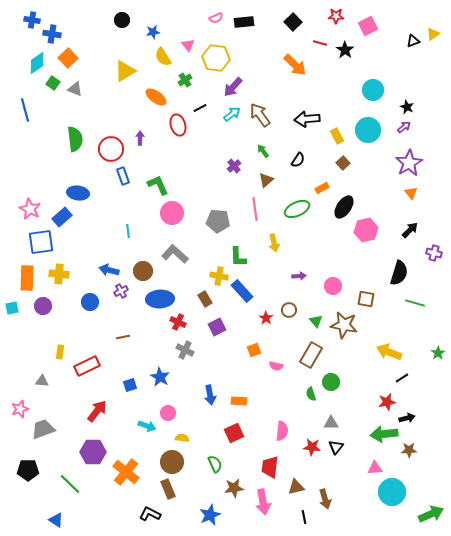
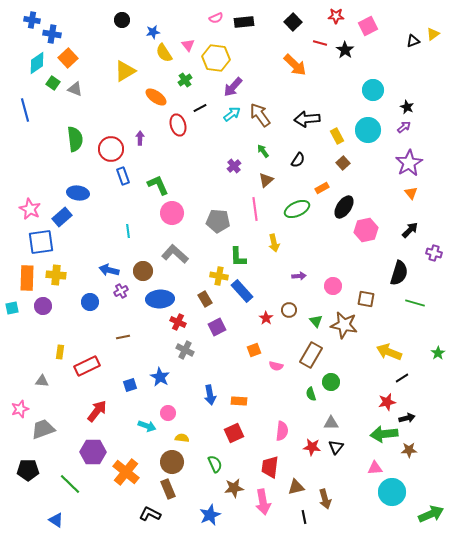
yellow semicircle at (163, 57): moved 1 px right, 4 px up
yellow cross at (59, 274): moved 3 px left, 1 px down
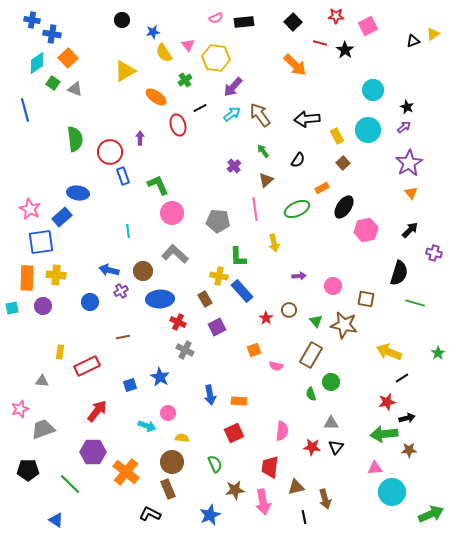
red circle at (111, 149): moved 1 px left, 3 px down
brown star at (234, 488): moved 1 px right, 2 px down
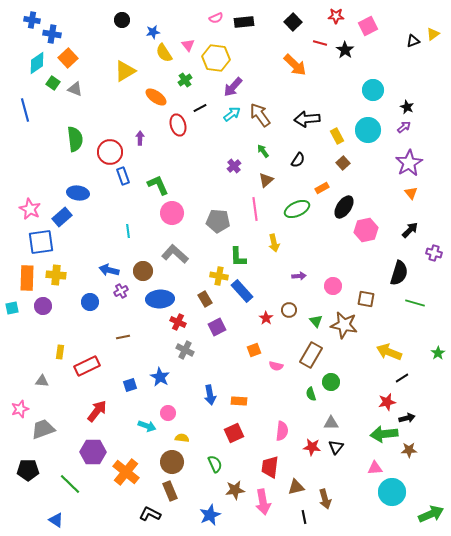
brown rectangle at (168, 489): moved 2 px right, 2 px down
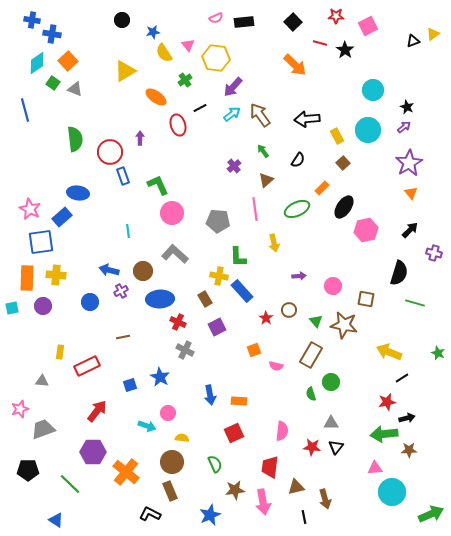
orange square at (68, 58): moved 3 px down
orange rectangle at (322, 188): rotated 16 degrees counterclockwise
green star at (438, 353): rotated 16 degrees counterclockwise
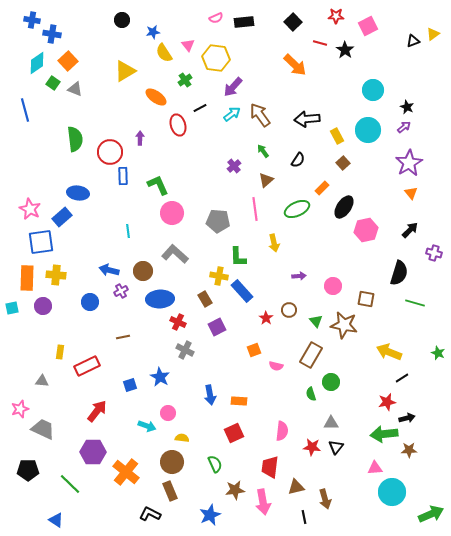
blue rectangle at (123, 176): rotated 18 degrees clockwise
gray trapezoid at (43, 429): rotated 45 degrees clockwise
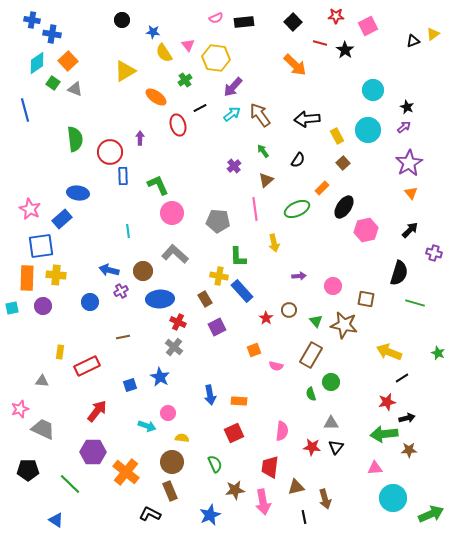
blue star at (153, 32): rotated 16 degrees clockwise
blue rectangle at (62, 217): moved 2 px down
blue square at (41, 242): moved 4 px down
gray cross at (185, 350): moved 11 px left, 3 px up; rotated 12 degrees clockwise
cyan circle at (392, 492): moved 1 px right, 6 px down
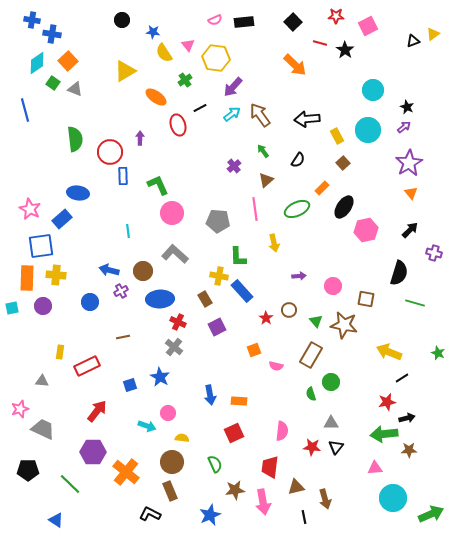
pink semicircle at (216, 18): moved 1 px left, 2 px down
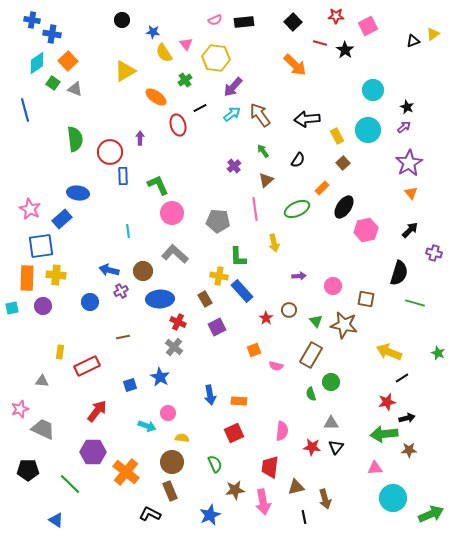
pink triangle at (188, 45): moved 2 px left, 1 px up
